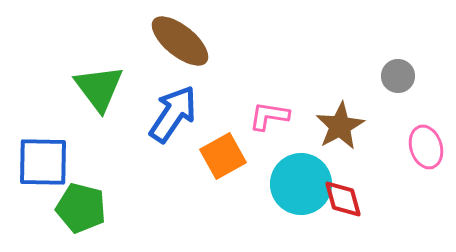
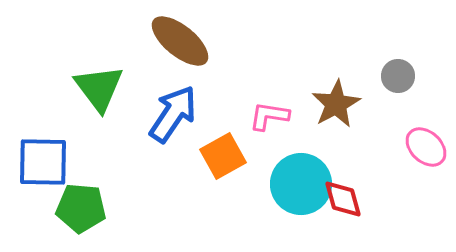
brown star: moved 4 px left, 22 px up
pink ellipse: rotated 30 degrees counterclockwise
green pentagon: rotated 9 degrees counterclockwise
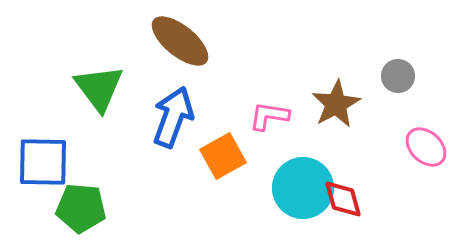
blue arrow: moved 3 px down; rotated 14 degrees counterclockwise
cyan circle: moved 2 px right, 4 px down
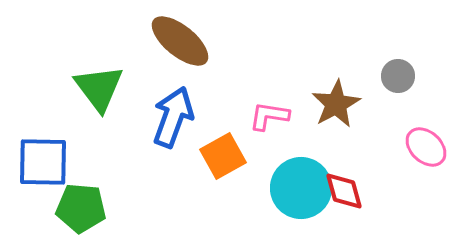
cyan circle: moved 2 px left
red diamond: moved 1 px right, 8 px up
